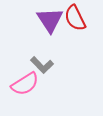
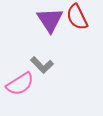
red semicircle: moved 2 px right, 1 px up
pink semicircle: moved 5 px left
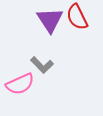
pink semicircle: rotated 8 degrees clockwise
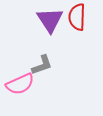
red semicircle: rotated 28 degrees clockwise
gray L-shape: rotated 65 degrees counterclockwise
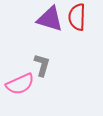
purple triangle: moved 1 px up; rotated 40 degrees counterclockwise
gray L-shape: rotated 55 degrees counterclockwise
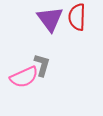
purple triangle: rotated 36 degrees clockwise
pink semicircle: moved 4 px right, 7 px up
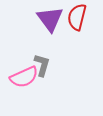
red semicircle: rotated 12 degrees clockwise
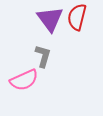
gray L-shape: moved 1 px right, 9 px up
pink semicircle: moved 3 px down
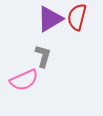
purple triangle: rotated 36 degrees clockwise
